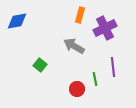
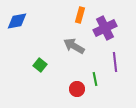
purple line: moved 2 px right, 5 px up
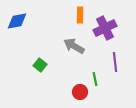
orange rectangle: rotated 14 degrees counterclockwise
red circle: moved 3 px right, 3 px down
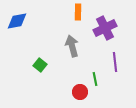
orange rectangle: moved 2 px left, 3 px up
gray arrow: moved 2 px left; rotated 45 degrees clockwise
